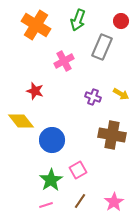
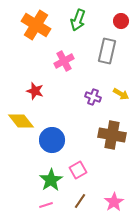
gray rectangle: moved 5 px right, 4 px down; rotated 10 degrees counterclockwise
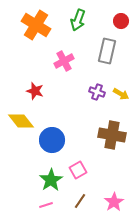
purple cross: moved 4 px right, 5 px up
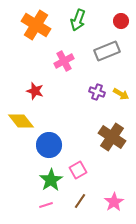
gray rectangle: rotated 55 degrees clockwise
brown cross: moved 2 px down; rotated 24 degrees clockwise
blue circle: moved 3 px left, 5 px down
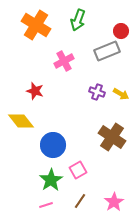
red circle: moved 10 px down
blue circle: moved 4 px right
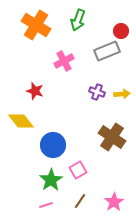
yellow arrow: moved 1 px right; rotated 35 degrees counterclockwise
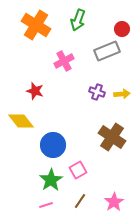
red circle: moved 1 px right, 2 px up
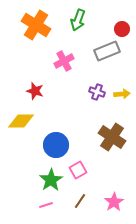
yellow diamond: rotated 52 degrees counterclockwise
blue circle: moved 3 px right
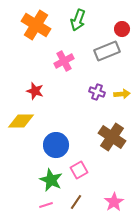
pink square: moved 1 px right
green star: rotated 15 degrees counterclockwise
brown line: moved 4 px left, 1 px down
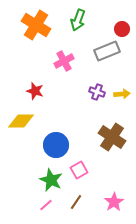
pink line: rotated 24 degrees counterclockwise
